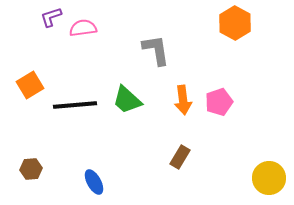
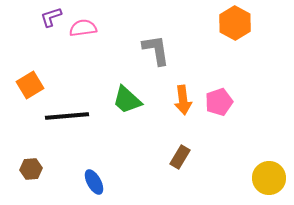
black line: moved 8 px left, 11 px down
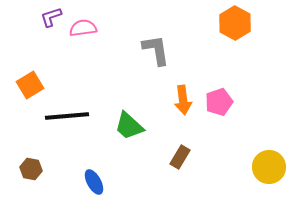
green trapezoid: moved 2 px right, 26 px down
brown hexagon: rotated 15 degrees clockwise
yellow circle: moved 11 px up
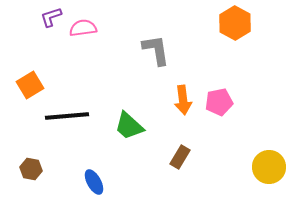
pink pentagon: rotated 8 degrees clockwise
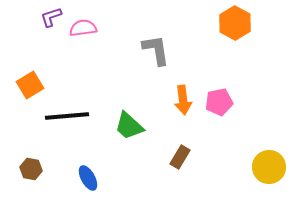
blue ellipse: moved 6 px left, 4 px up
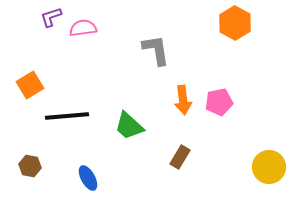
brown hexagon: moved 1 px left, 3 px up
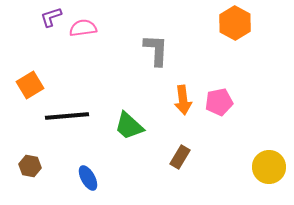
gray L-shape: rotated 12 degrees clockwise
